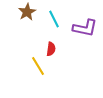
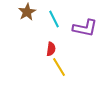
yellow line: moved 21 px right, 1 px down
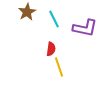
yellow line: rotated 12 degrees clockwise
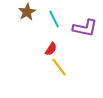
red semicircle: rotated 24 degrees clockwise
yellow line: rotated 18 degrees counterclockwise
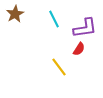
brown star: moved 12 px left, 2 px down
purple L-shape: rotated 20 degrees counterclockwise
red semicircle: moved 28 px right
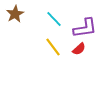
cyan line: rotated 18 degrees counterclockwise
red semicircle: rotated 16 degrees clockwise
yellow line: moved 6 px left, 20 px up
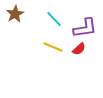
yellow line: rotated 30 degrees counterclockwise
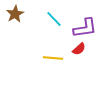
yellow line: moved 11 px down; rotated 18 degrees counterclockwise
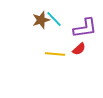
brown star: moved 26 px right, 6 px down; rotated 12 degrees clockwise
yellow line: moved 2 px right, 4 px up
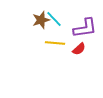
yellow line: moved 11 px up
